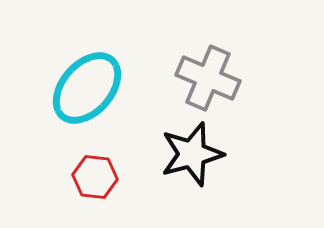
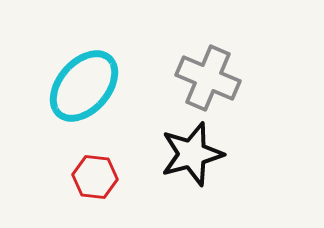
cyan ellipse: moved 3 px left, 2 px up
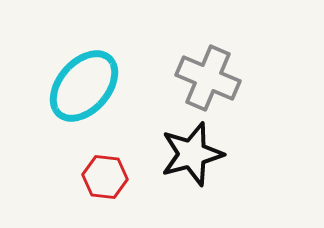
red hexagon: moved 10 px right
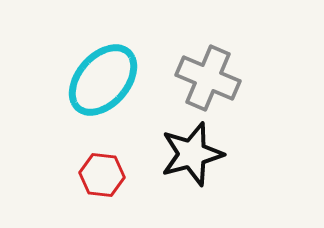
cyan ellipse: moved 19 px right, 6 px up
red hexagon: moved 3 px left, 2 px up
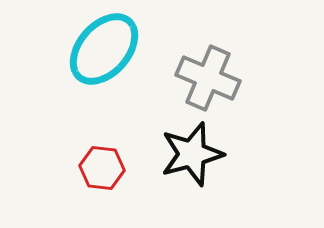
cyan ellipse: moved 1 px right, 31 px up
red hexagon: moved 7 px up
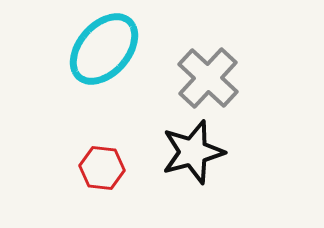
gray cross: rotated 20 degrees clockwise
black star: moved 1 px right, 2 px up
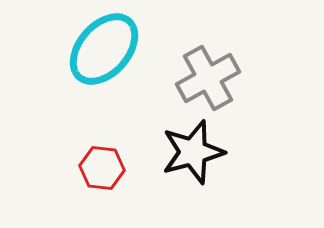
gray cross: rotated 18 degrees clockwise
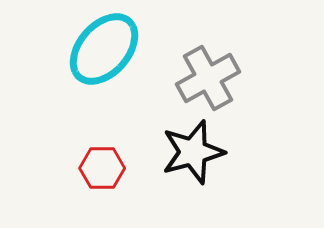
red hexagon: rotated 6 degrees counterclockwise
